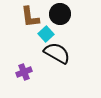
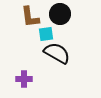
cyan square: rotated 35 degrees clockwise
purple cross: moved 7 px down; rotated 21 degrees clockwise
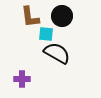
black circle: moved 2 px right, 2 px down
cyan square: rotated 14 degrees clockwise
purple cross: moved 2 px left
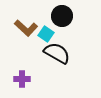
brown L-shape: moved 4 px left, 11 px down; rotated 40 degrees counterclockwise
cyan square: rotated 28 degrees clockwise
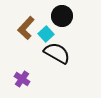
brown L-shape: rotated 90 degrees clockwise
cyan square: rotated 14 degrees clockwise
purple cross: rotated 35 degrees clockwise
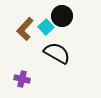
brown L-shape: moved 1 px left, 1 px down
cyan square: moved 7 px up
purple cross: rotated 21 degrees counterclockwise
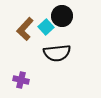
black semicircle: rotated 144 degrees clockwise
purple cross: moved 1 px left, 1 px down
